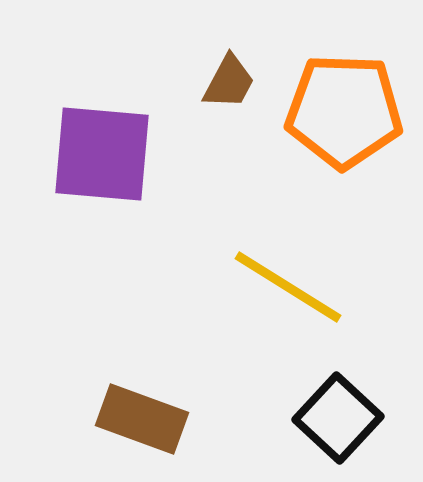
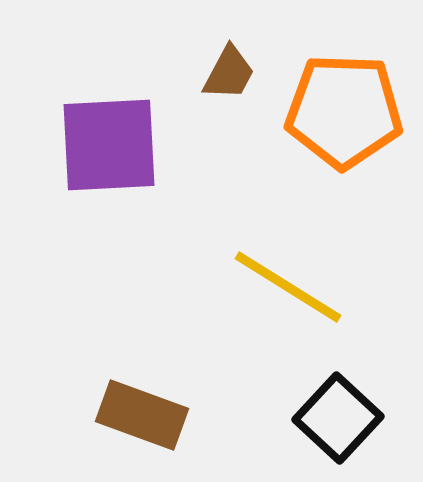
brown trapezoid: moved 9 px up
purple square: moved 7 px right, 9 px up; rotated 8 degrees counterclockwise
brown rectangle: moved 4 px up
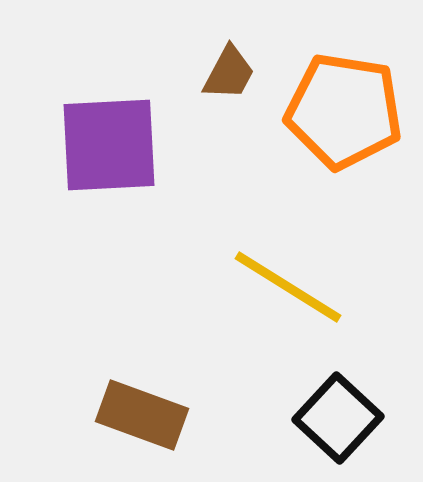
orange pentagon: rotated 7 degrees clockwise
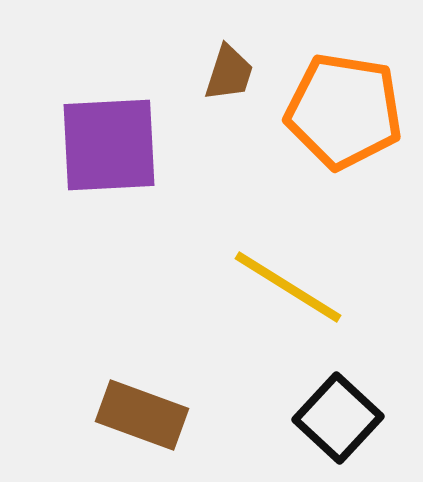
brown trapezoid: rotated 10 degrees counterclockwise
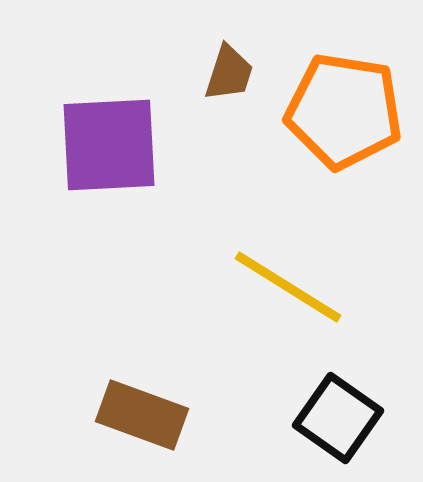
black square: rotated 8 degrees counterclockwise
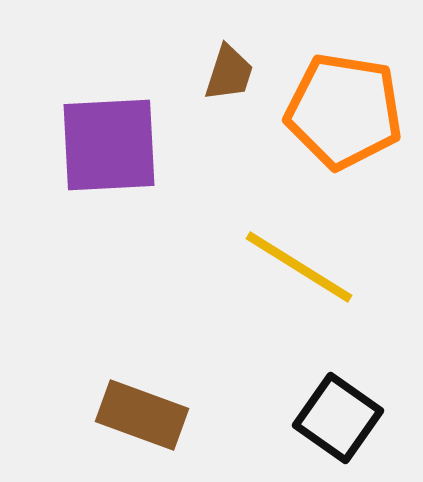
yellow line: moved 11 px right, 20 px up
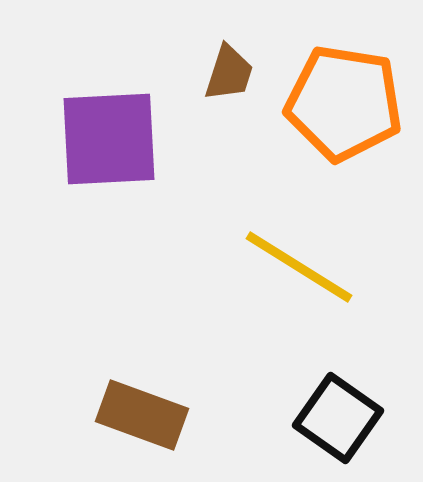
orange pentagon: moved 8 px up
purple square: moved 6 px up
